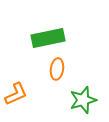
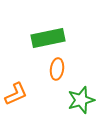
green star: moved 2 px left
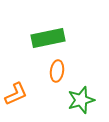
orange ellipse: moved 2 px down
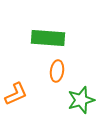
green rectangle: rotated 16 degrees clockwise
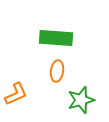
green rectangle: moved 8 px right
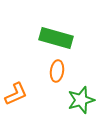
green rectangle: rotated 12 degrees clockwise
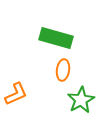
orange ellipse: moved 6 px right, 1 px up
green star: rotated 12 degrees counterclockwise
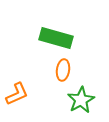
orange L-shape: moved 1 px right
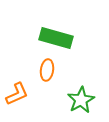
orange ellipse: moved 16 px left
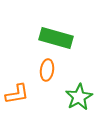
orange L-shape: rotated 15 degrees clockwise
green star: moved 2 px left, 3 px up
